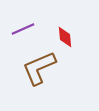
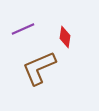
red diamond: rotated 15 degrees clockwise
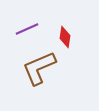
purple line: moved 4 px right
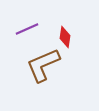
brown L-shape: moved 4 px right, 3 px up
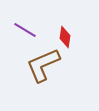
purple line: moved 2 px left, 1 px down; rotated 55 degrees clockwise
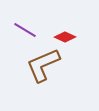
red diamond: rotated 75 degrees counterclockwise
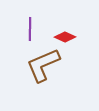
purple line: moved 5 px right, 1 px up; rotated 60 degrees clockwise
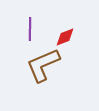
red diamond: rotated 45 degrees counterclockwise
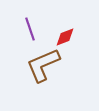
purple line: rotated 20 degrees counterclockwise
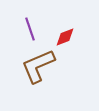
brown L-shape: moved 5 px left, 1 px down
